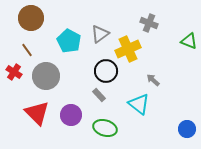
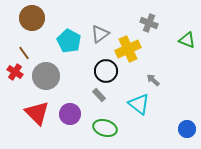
brown circle: moved 1 px right
green triangle: moved 2 px left, 1 px up
brown line: moved 3 px left, 3 px down
red cross: moved 1 px right
purple circle: moved 1 px left, 1 px up
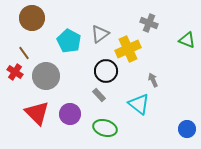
gray arrow: rotated 24 degrees clockwise
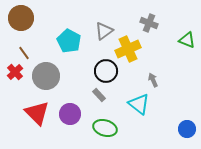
brown circle: moved 11 px left
gray triangle: moved 4 px right, 3 px up
red cross: rotated 14 degrees clockwise
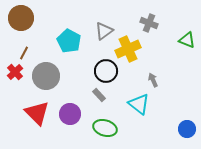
brown line: rotated 64 degrees clockwise
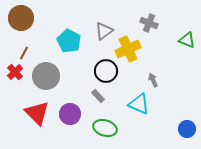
gray rectangle: moved 1 px left, 1 px down
cyan triangle: rotated 15 degrees counterclockwise
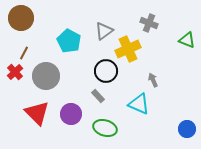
purple circle: moved 1 px right
